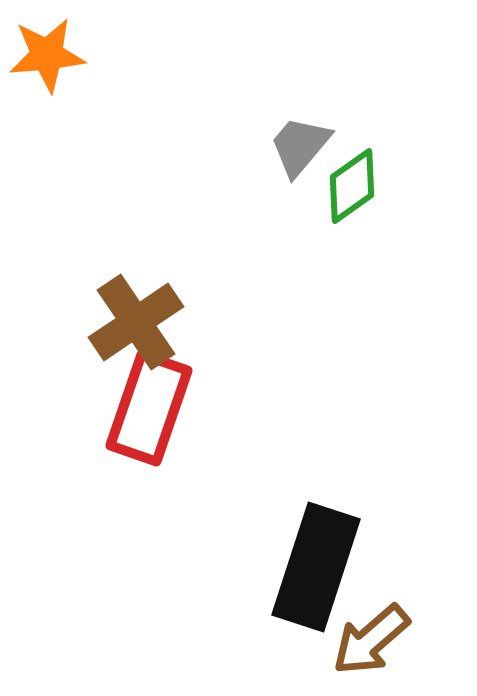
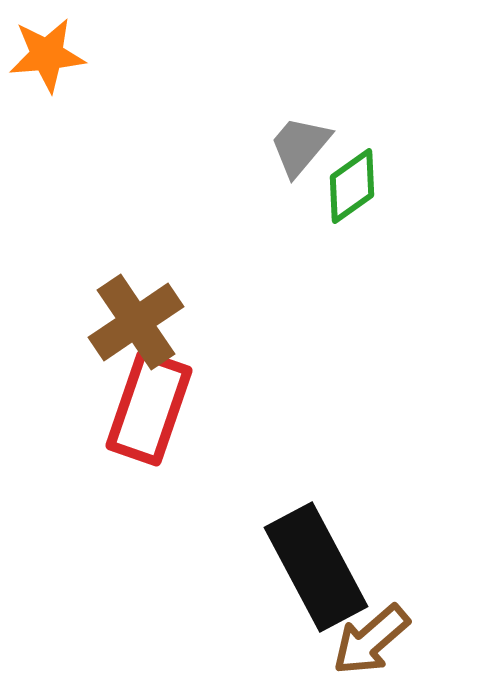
black rectangle: rotated 46 degrees counterclockwise
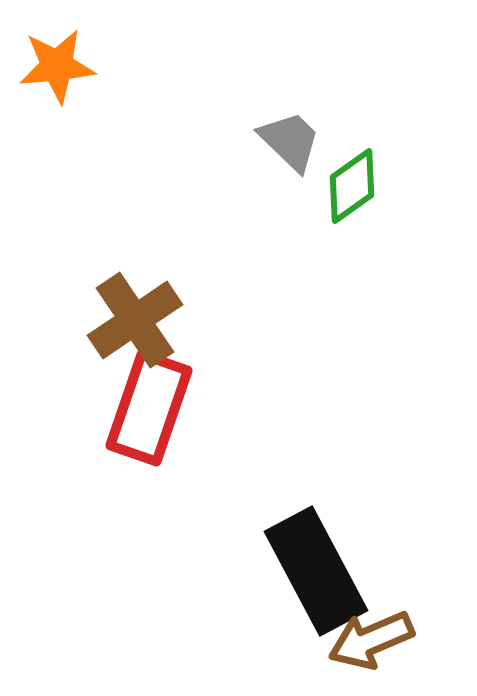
orange star: moved 10 px right, 11 px down
gray trapezoid: moved 10 px left, 5 px up; rotated 94 degrees clockwise
brown cross: moved 1 px left, 2 px up
black rectangle: moved 4 px down
brown arrow: rotated 18 degrees clockwise
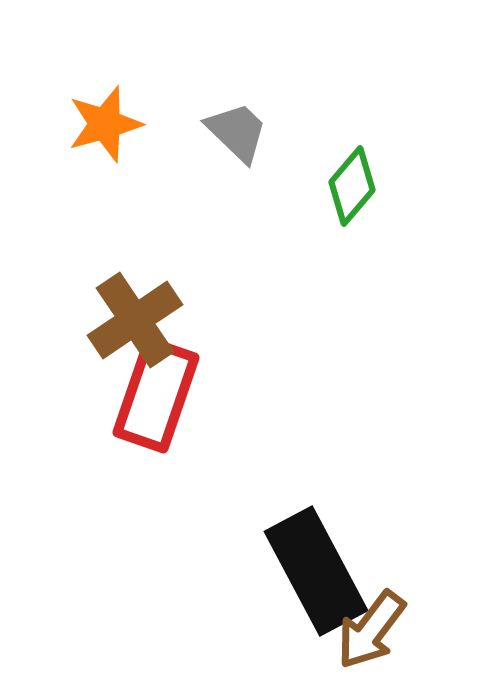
orange star: moved 48 px right, 58 px down; rotated 10 degrees counterclockwise
gray trapezoid: moved 53 px left, 9 px up
green diamond: rotated 14 degrees counterclockwise
red rectangle: moved 7 px right, 13 px up
brown arrow: moved 10 px up; rotated 30 degrees counterclockwise
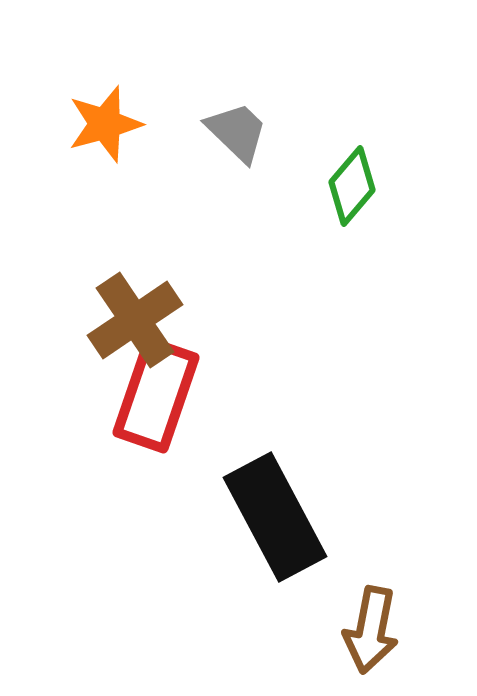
black rectangle: moved 41 px left, 54 px up
brown arrow: rotated 26 degrees counterclockwise
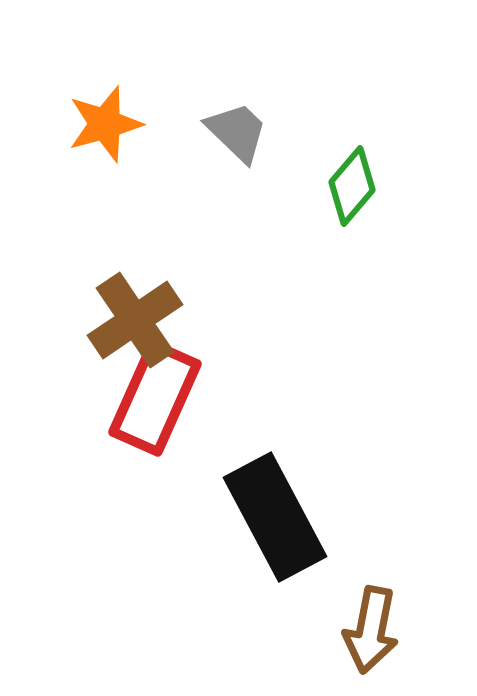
red rectangle: moved 1 px left, 3 px down; rotated 5 degrees clockwise
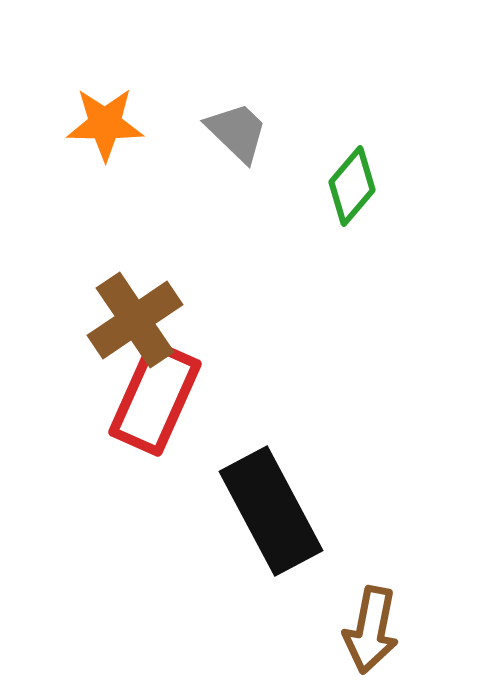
orange star: rotated 16 degrees clockwise
black rectangle: moved 4 px left, 6 px up
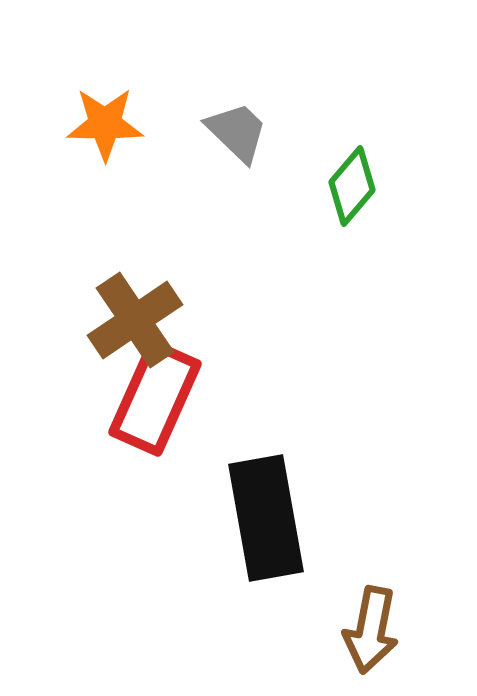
black rectangle: moved 5 px left, 7 px down; rotated 18 degrees clockwise
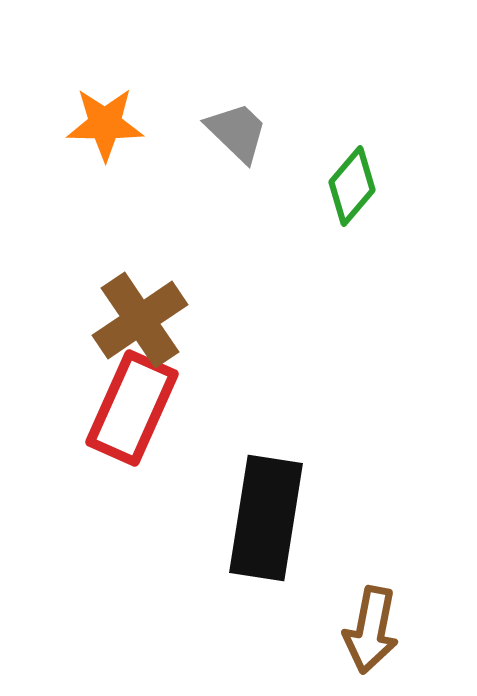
brown cross: moved 5 px right
red rectangle: moved 23 px left, 10 px down
black rectangle: rotated 19 degrees clockwise
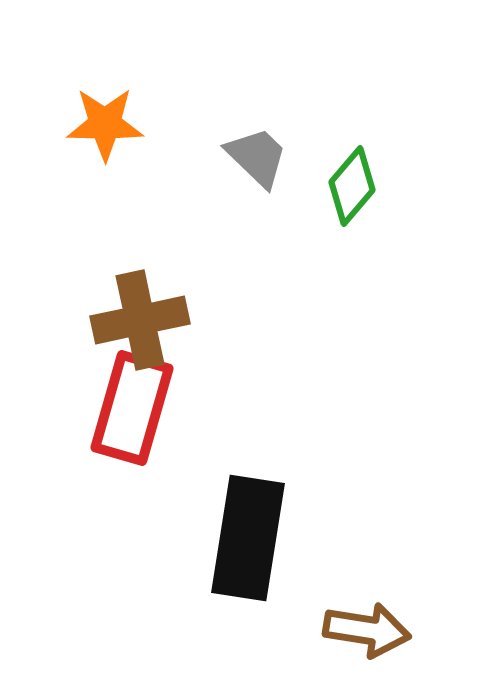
gray trapezoid: moved 20 px right, 25 px down
brown cross: rotated 22 degrees clockwise
red rectangle: rotated 8 degrees counterclockwise
black rectangle: moved 18 px left, 20 px down
brown arrow: moved 4 px left; rotated 92 degrees counterclockwise
